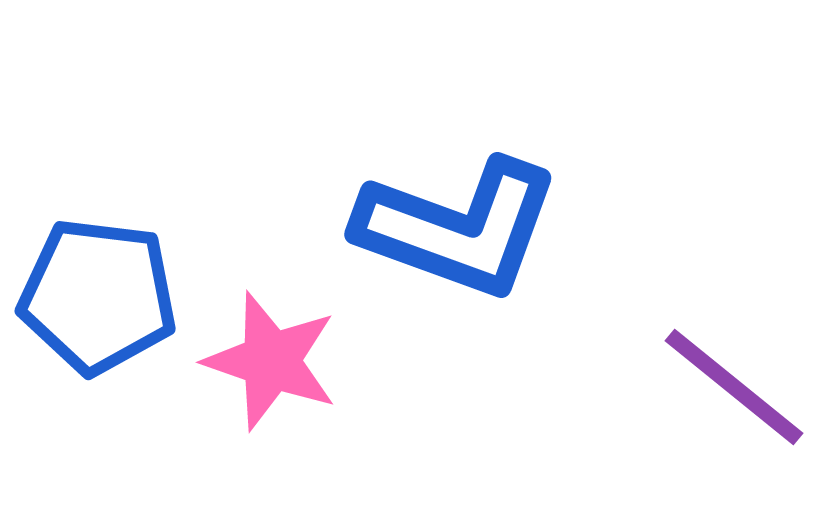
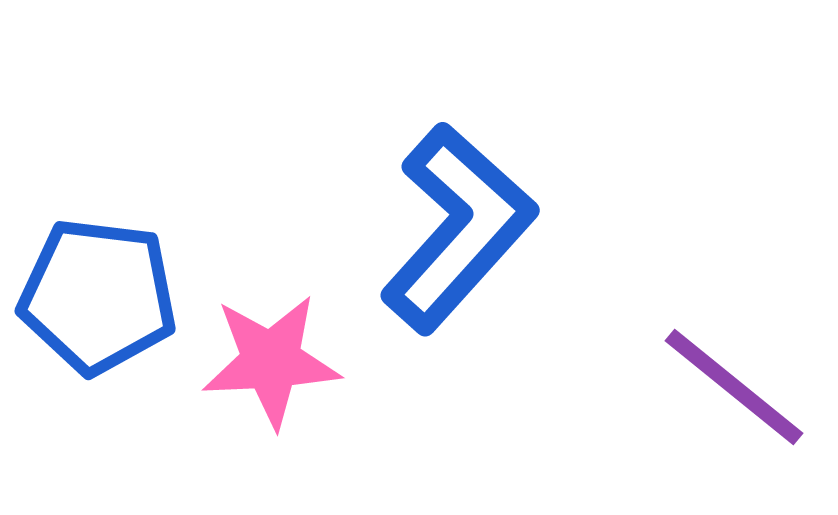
blue L-shape: rotated 68 degrees counterclockwise
pink star: rotated 22 degrees counterclockwise
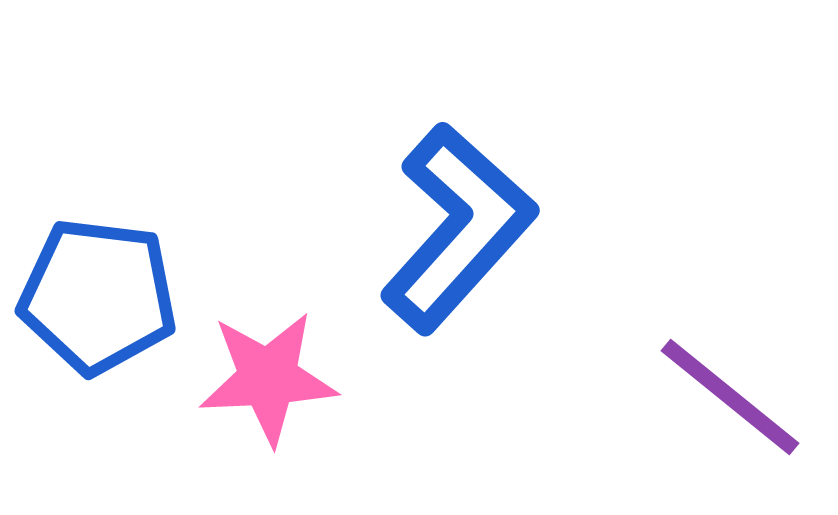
pink star: moved 3 px left, 17 px down
purple line: moved 4 px left, 10 px down
